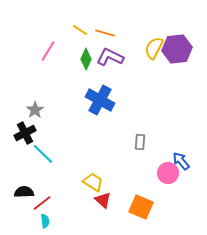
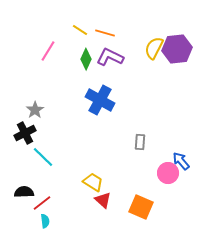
cyan line: moved 3 px down
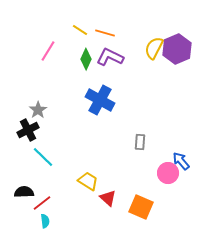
purple hexagon: rotated 16 degrees counterclockwise
gray star: moved 3 px right
black cross: moved 3 px right, 3 px up
yellow trapezoid: moved 5 px left, 1 px up
red triangle: moved 5 px right, 2 px up
